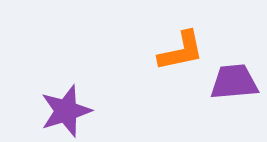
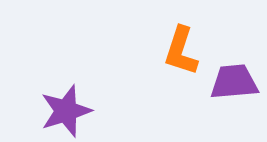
orange L-shape: rotated 120 degrees clockwise
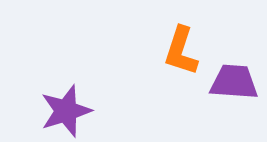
purple trapezoid: rotated 9 degrees clockwise
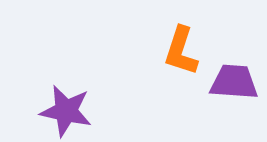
purple star: rotated 30 degrees clockwise
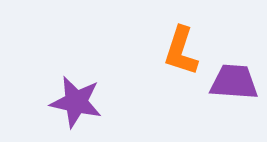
purple star: moved 10 px right, 9 px up
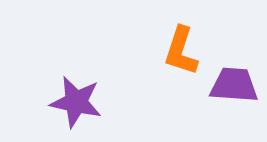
purple trapezoid: moved 3 px down
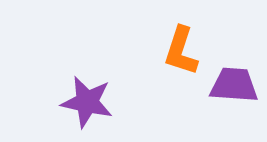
purple star: moved 11 px right
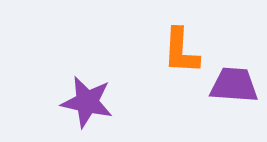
orange L-shape: rotated 15 degrees counterclockwise
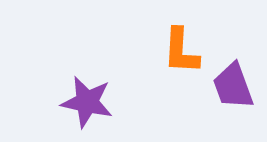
purple trapezoid: moved 1 px left, 1 px down; rotated 114 degrees counterclockwise
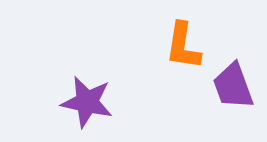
orange L-shape: moved 2 px right, 5 px up; rotated 6 degrees clockwise
